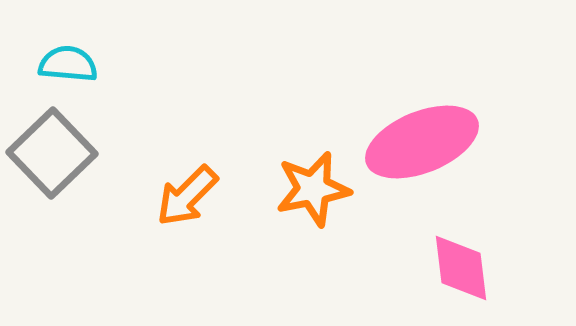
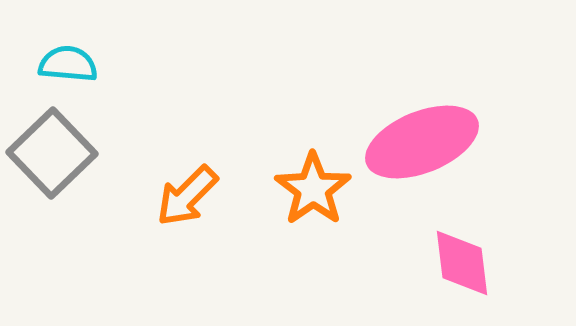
orange star: rotated 24 degrees counterclockwise
pink diamond: moved 1 px right, 5 px up
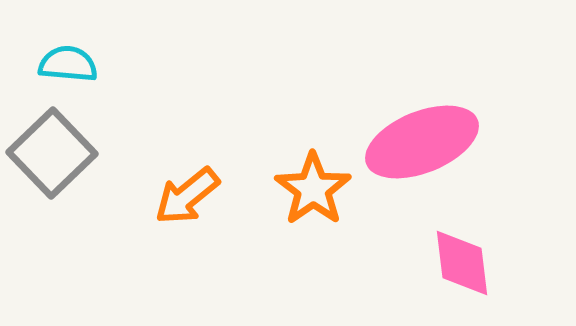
orange arrow: rotated 6 degrees clockwise
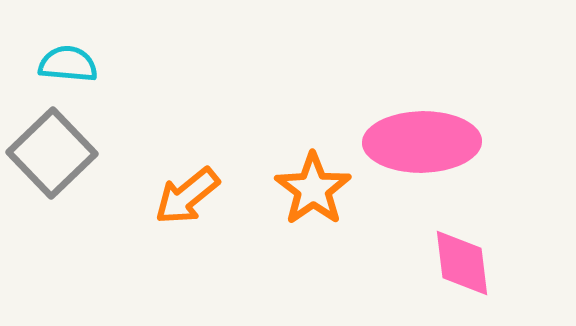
pink ellipse: rotated 21 degrees clockwise
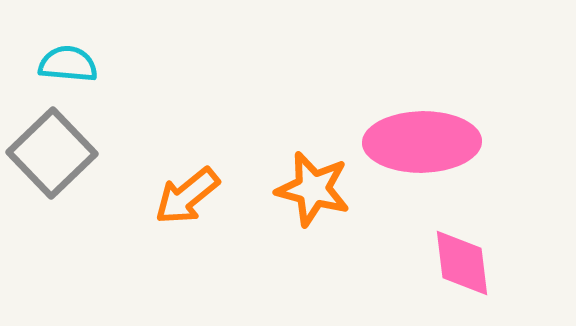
orange star: rotated 22 degrees counterclockwise
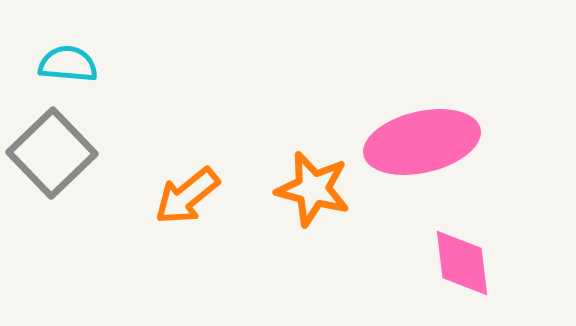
pink ellipse: rotated 12 degrees counterclockwise
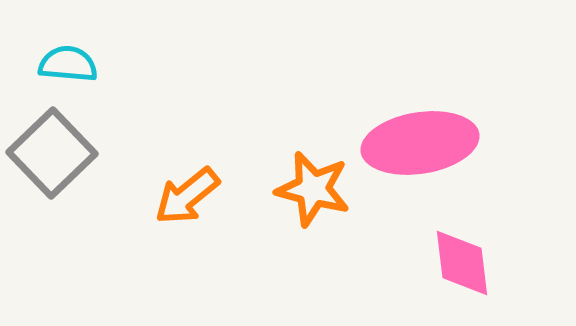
pink ellipse: moved 2 px left, 1 px down; rotated 4 degrees clockwise
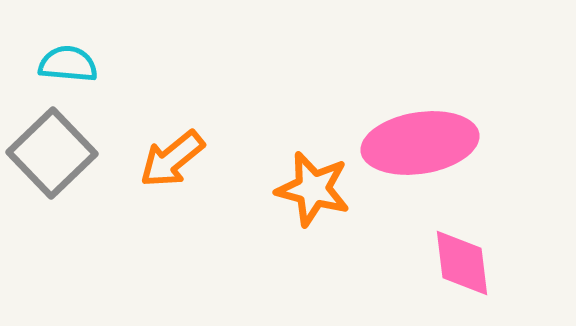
orange arrow: moved 15 px left, 37 px up
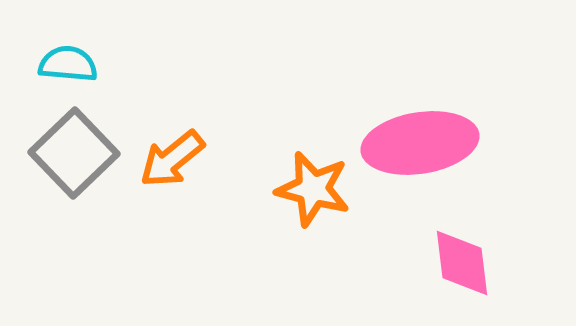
gray square: moved 22 px right
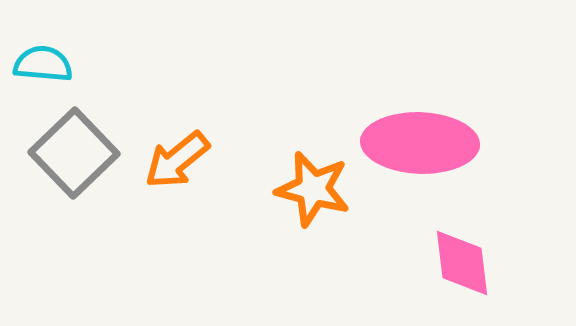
cyan semicircle: moved 25 px left
pink ellipse: rotated 11 degrees clockwise
orange arrow: moved 5 px right, 1 px down
